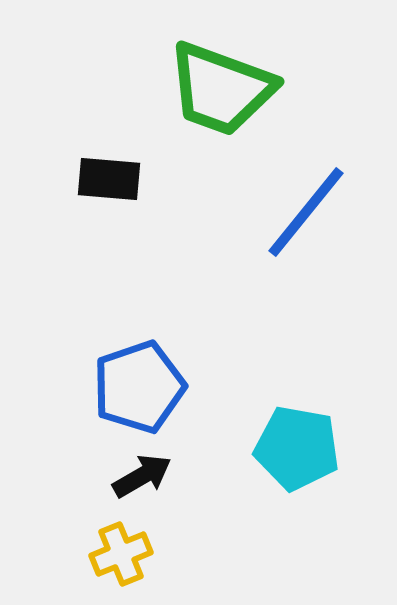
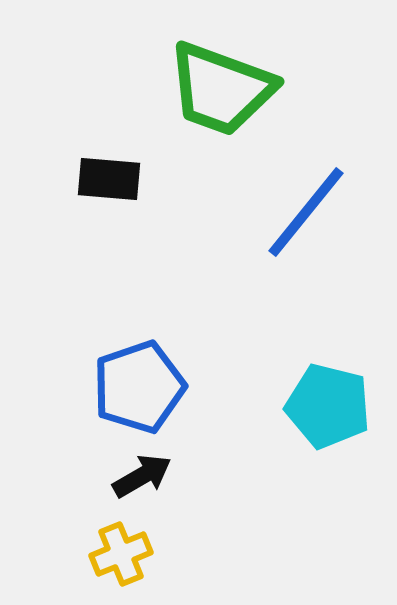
cyan pentagon: moved 31 px right, 42 px up; rotated 4 degrees clockwise
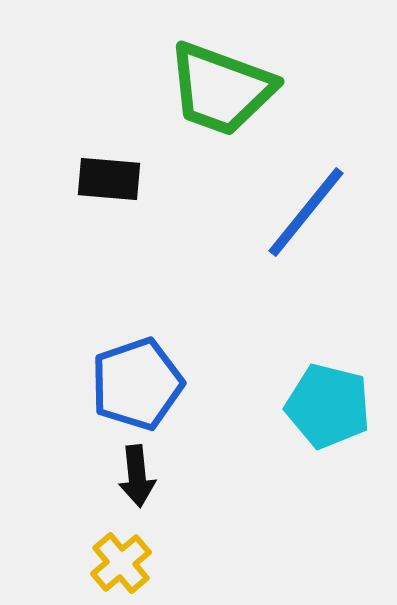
blue pentagon: moved 2 px left, 3 px up
black arrow: moved 5 px left; rotated 114 degrees clockwise
yellow cross: moved 9 px down; rotated 18 degrees counterclockwise
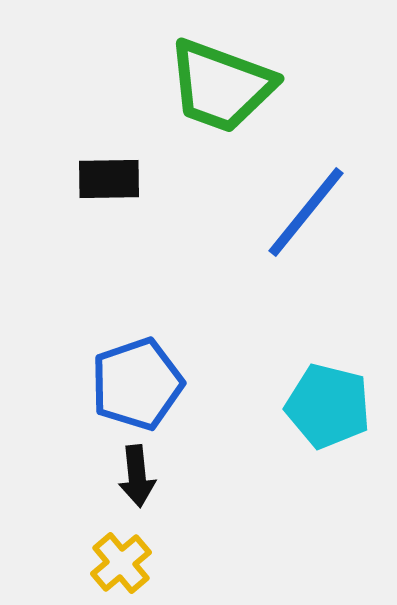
green trapezoid: moved 3 px up
black rectangle: rotated 6 degrees counterclockwise
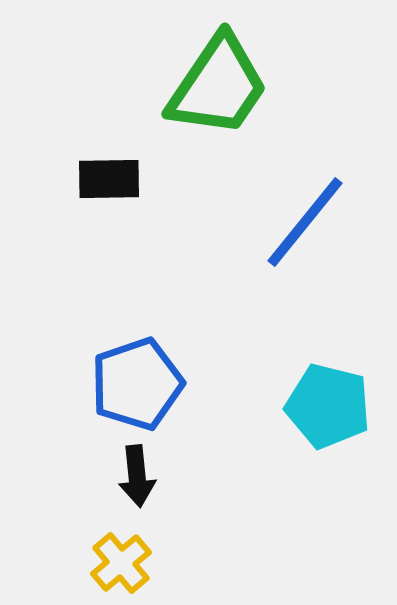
green trapezoid: moved 3 px left; rotated 76 degrees counterclockwise
blue line: moved 1 px left, 10 px down
